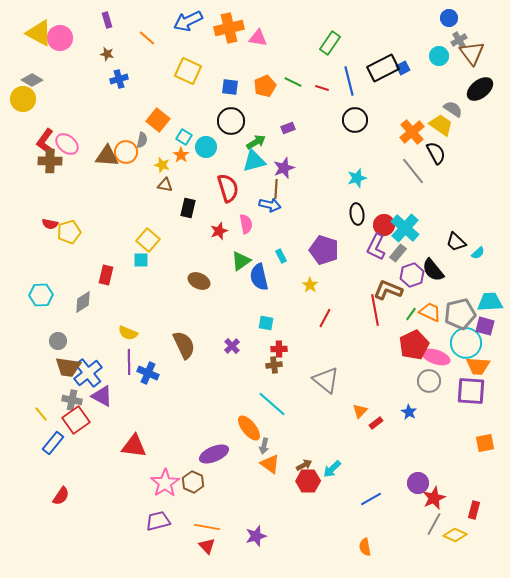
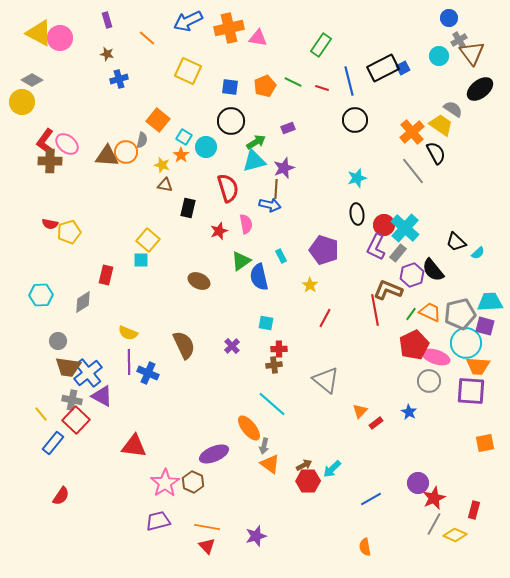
green rectangle at (330, 43): moved 9 px left, 2 px down
yellow circle at (23, 99): moved 1 px left, 3 px down
red square at (76, 420): rotated 12 degrees counterclockwise
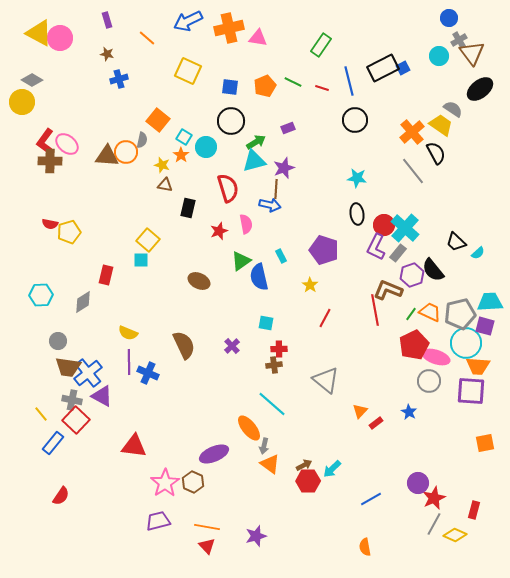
cyan star at (357, 178): rotated 24 degrees clockwise
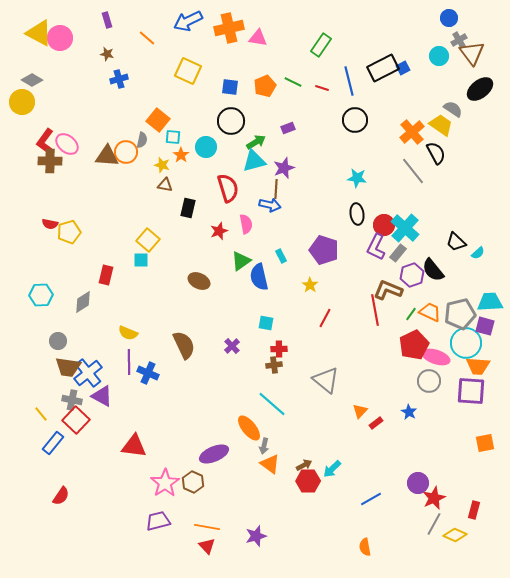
cyan square at (184, 137): moved 11 px left; rotated 28 degrees counterclockwise
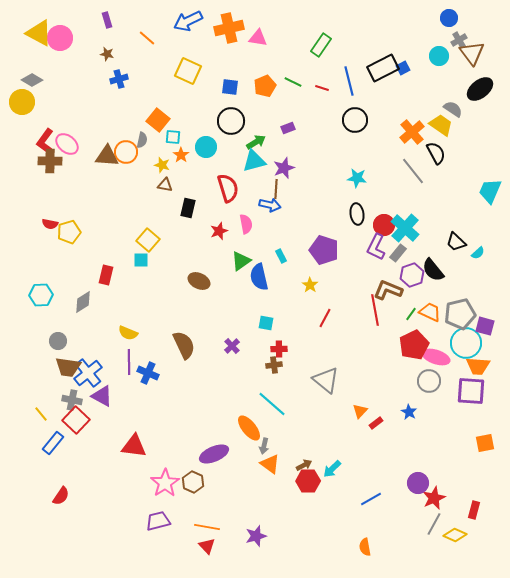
cyan trapezoid at (490, 302): moved 111 px up; rotated 64 degrees counterclockwise
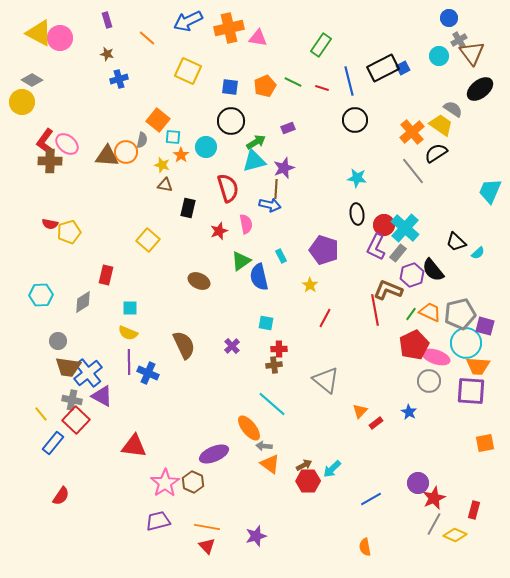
black semicircle at (436, 153): rotated 95 degrees counterclockwise
cyan square at (141, 260): moved 11 px left, 48 px down
gray arrow at (264, 446): rotated 84 degrees clockwise
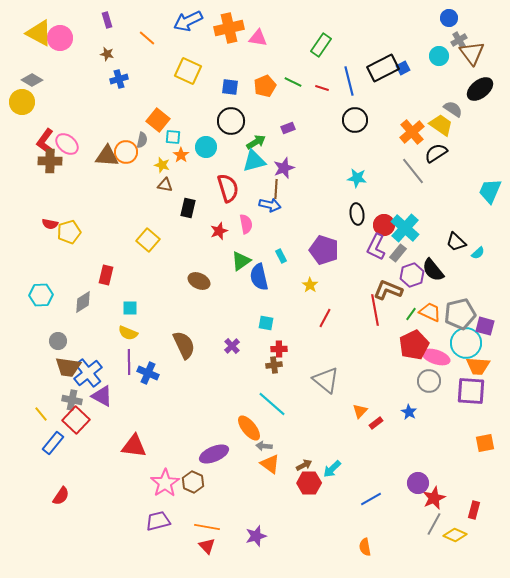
red hexagon at (308, 481): moved 1 px right, 2 px down
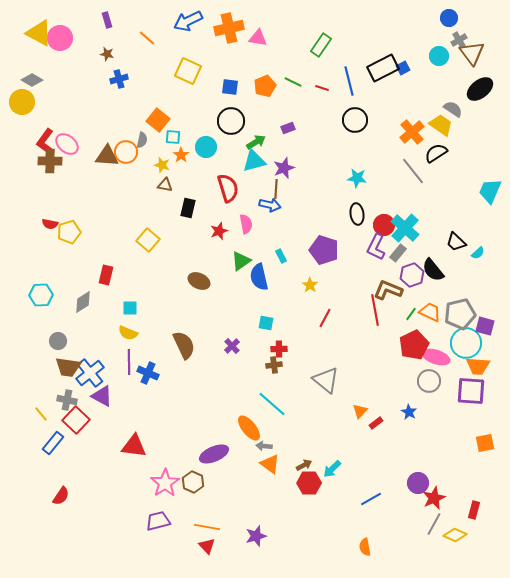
blue cross at (88, 373): moved 2 px right
gray cross at (72, 400): moved 5 px left
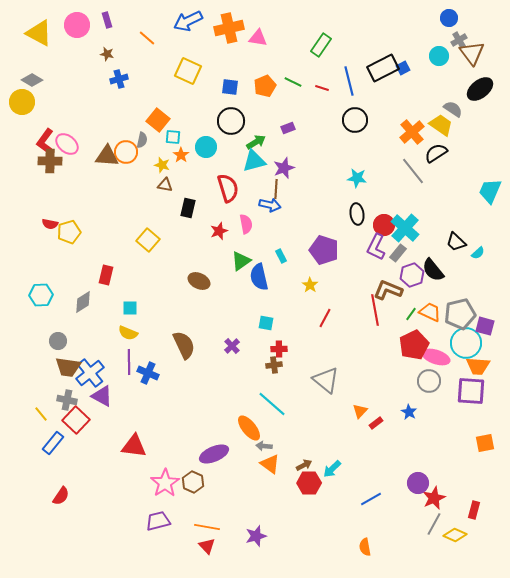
pink circle at (60, 38): moved 17 px right, 13 px up
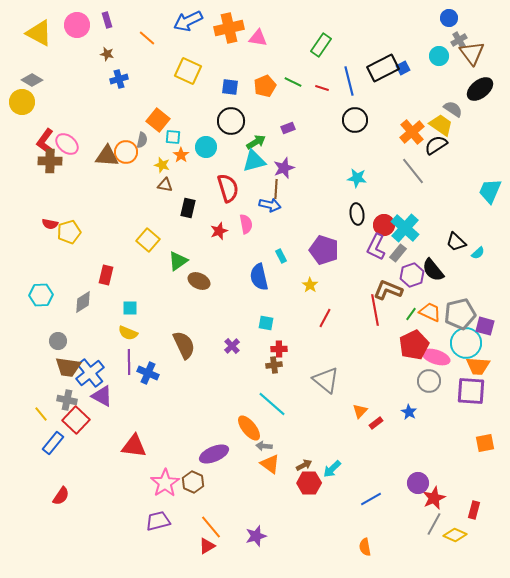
black semicircle at (436, 153): moved 8 px up
green triangle at (241, 261): moved 63 px left
orange line at (207, 527): moved 4 px right; rotated 40 degrees clockwise
red triangle at (207, 546): rotated 42 degrees clockwise
